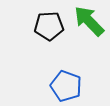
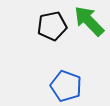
black pentagon: moved 3 px right; rotated 8 degrees counterclockwise
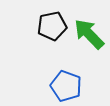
green arrow: moved 13 px down
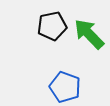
blue pentagon: moved 1 px left, 1 px down
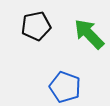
black pentagon: moved 16 px left
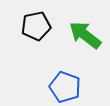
green arrow: moved 4 px left, 1 px down; rotated 8 degrees counterclockwise
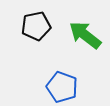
blue pentagon: moved 3 px left
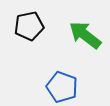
black pentagon: moved 7 px left
